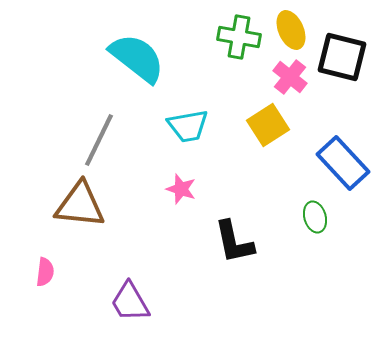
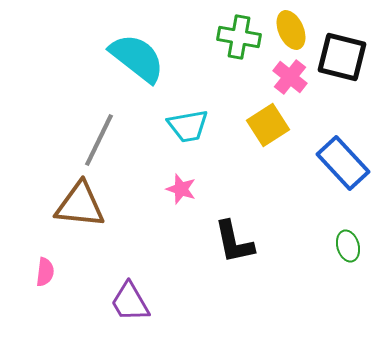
green ellipse: moved 33 px right, 29 px down
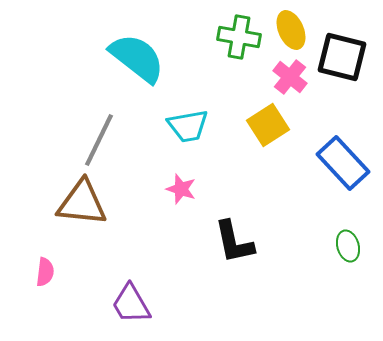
brown triangle: moved 2 px right, 2 px up
purple trapezoid: moved 1 px right, 2 px down
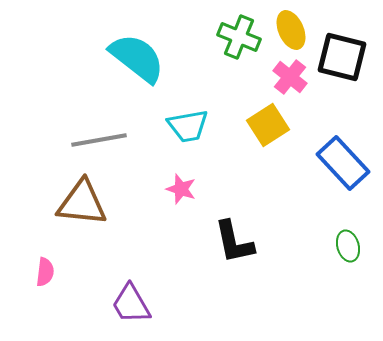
green cross: rotated 12 degrees clockwise
gray line: rotated 54 degrees clockwise
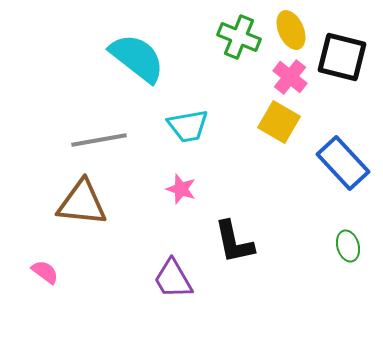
yellow square: moved 11 px right, 3 px up; rotated 27 degrees counterclockwise
pink semicircle: rotated 60 degrees counterclockwise
purple trapezoid: moved 42 px right, 25 px up
